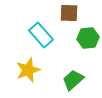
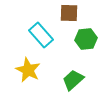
green hexagon: moved 2 px left, 1 px down
yellow star: rotated 25 degrees counterclockwise
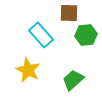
green hexagon: moved 4 px up
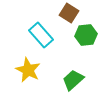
brown square: rotated 30 degrees clockwise
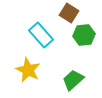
green hexagon: moved 2 px left
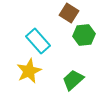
cyan rectangle: moved 3 px left, 6 px down
yellow star: moved 1 px right, 1 px down; rotated 20 degrees clockwise
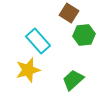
yellow star: moved 1 px left, 1 px up; rotated 10 degrees clockwise
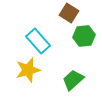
green hexagon: moved 1 px down
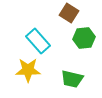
green hexagon: moved 2 px down
yellow star: rotated 15 degrees clockwise
green trapezoid: moved 1 px left, 1 px up; rotated 125 degrees counterclockwise
